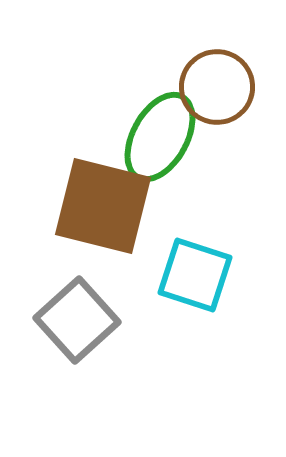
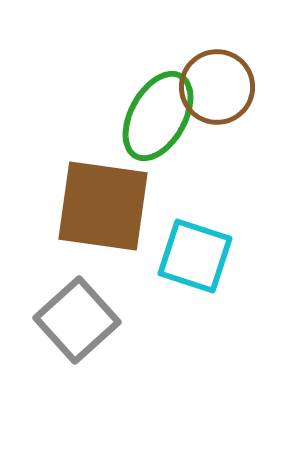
green ellipse: moved 2 px left, 21 px up
brown square: rotated 6 degrees counterclockwise
cyan square: moved 19 px up
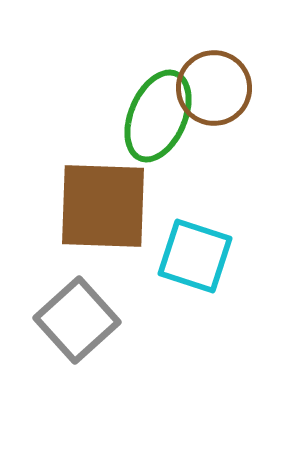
brown circle: moved 3 px left, 1 px down
green ellipse: rotated 6 degrees counterclockwise
brown square: rotated 6 degrees counterclockwise
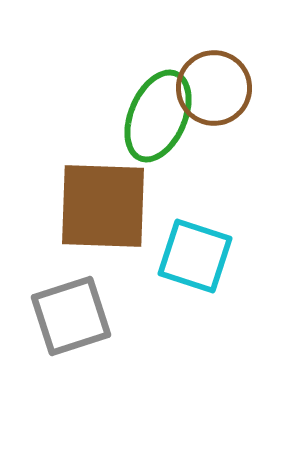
gray square: moved 6 px left, 4 px up; rotated 24 degrees clockwise
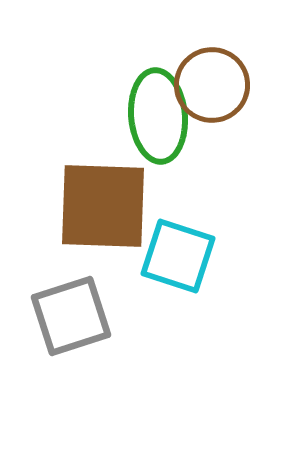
brown circle: moved 2 px left, 3 px up
green ellipse: rotated 28 degrees counterclockwise
cyan square: moved 17 px left
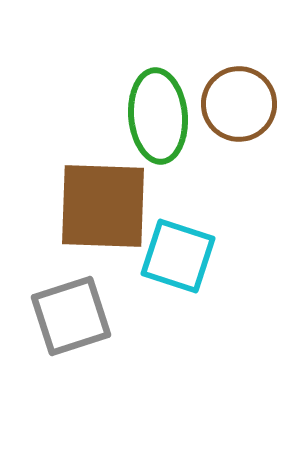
brown circle: moved 27 px right, 19 px down
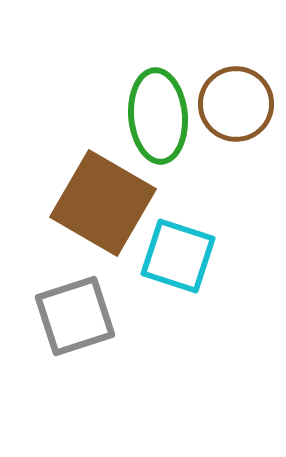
brown circle: moved 3 px left
brown square: moved 3 px up; rotated 28 degrees clockwise
gray square: moved 4 px right
